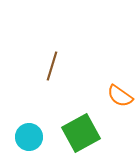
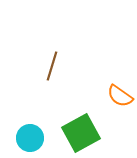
cyan circle: moved 1 px right, 1 px down
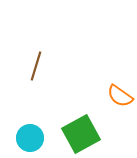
brown line: moved 16 px left
green square: moved 1 px down
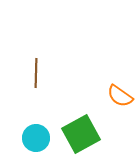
brown line: moved 7 px down; rotated 16 degrees counterclockwise
cyan circle: moved 6 px right
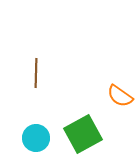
green square: moved 2 px right
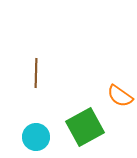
green square: moved 2 px right, 7 px up
cyan circle: moved 1 px up
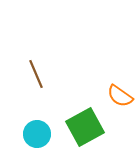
brown line: moved 1 px down; rotated 24 degrees counterclockwise
cyan circle: moved 1 px right, 3 px up
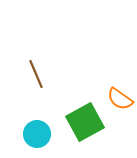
orange semicircle: moved 3 px down
green square: moved 5 px up
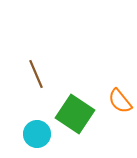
orange semicircle: moved 2 px down; rotated 16 degrees clockwise
green square: moved 10 px left, 8 px up; rotated 27 degrees counterclockwise
